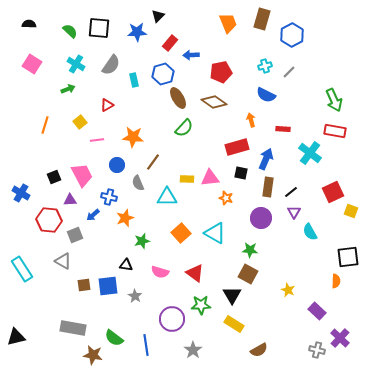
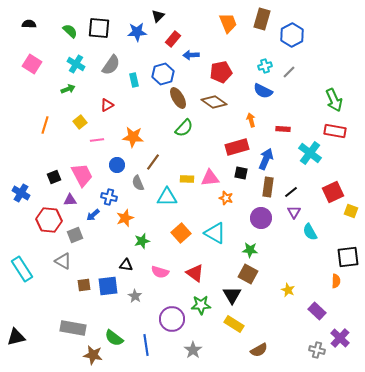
red rectangle at (170, 43): moved 3 px right, 4 px up
blue semicircle at (266, 95): moved 3 px left, 4 px up
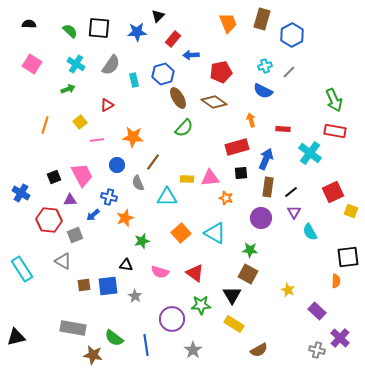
black square at (241, 173): rotated 16 degrees counterclockwise
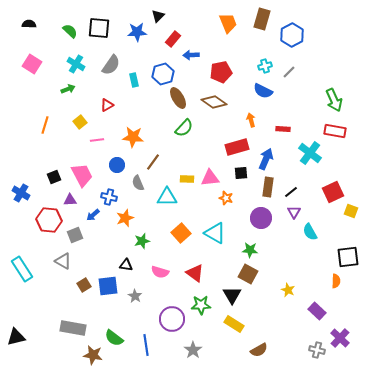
brown square at (84, 285): rotated 24 degrees counterclockwise
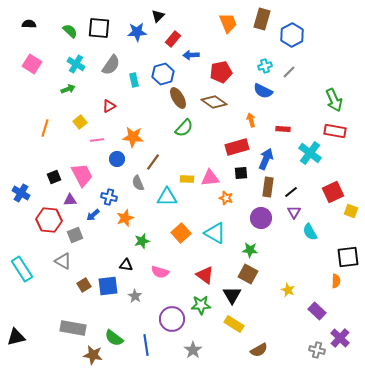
red triangle at (107, 105): moved 2 px right, 1 px down
orange line at (45, 125): moved 3 px down
blue circle at (117, 165): moved 6 px up
red triangle at (195, 273): moved 10 px right, 2 px down
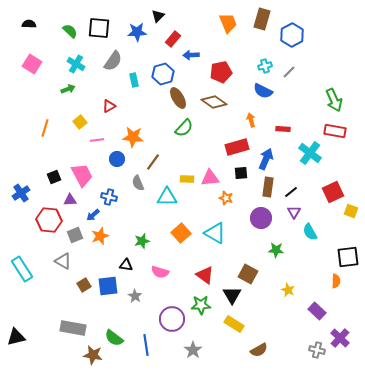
gray semicircle at (111, 65): moved 2 px right, 4 px up
blue cross at (21, 193): rotated 24 degrees clockwise
orange star at (125, 218): moved 25 px left, 18 px down
green star at (250, 250): moved 26 px right
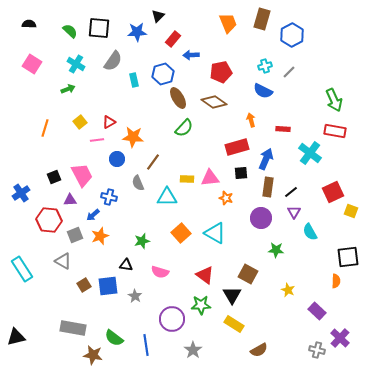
red triangle at (109, 106): moved 16 px down
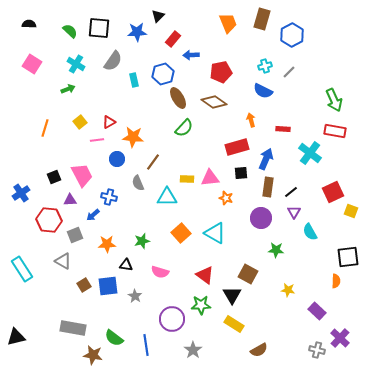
orange star at (100, 236): moved 7 px right, 8 px down; rotated 18 degrees clockwise
yellow star at (288, 290): rotated 16 degrees counterclockwise
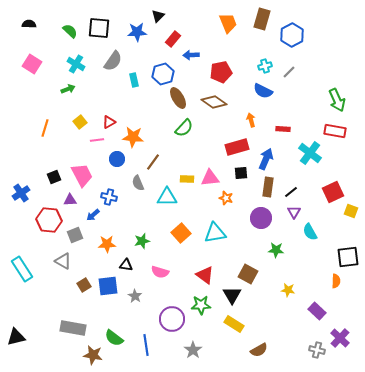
green arrow at (334, 100): moved 3 px right
cyan triangle at (215, 233): rotated 40 degrees counterclockwise
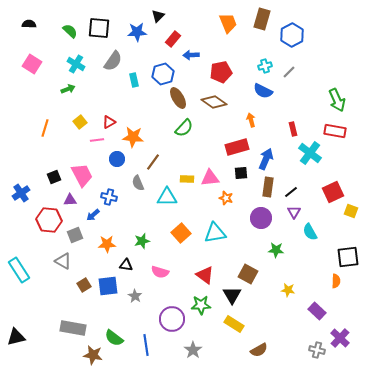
red rectangle at (283, 129): moved 10 px right; rotated 72 degrees clockwise
cyan rectangle at (22, 269): moved 3 px left, 1 px down
